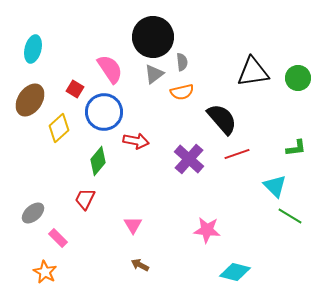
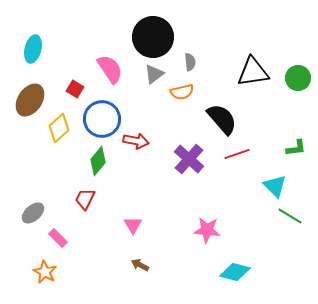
gray semicircle: moved 8 px right
blue circle: moved 2 px left, 7 px down
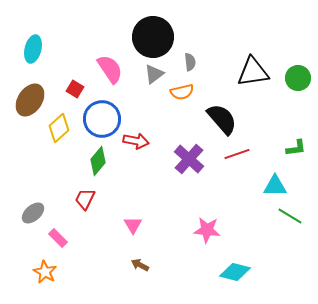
cyan triangle: rotated 45 degrees counterclockwise
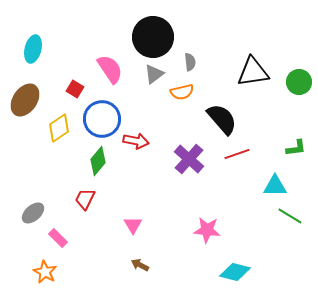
green circle: moved 1 px right, 4 px down
brown ellipse: moved 5 px left
yellow diamond: rotated 8 degrees clockwise
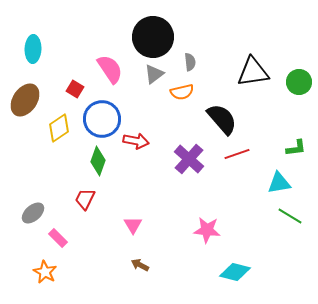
cyan ellipse: rotated 12 degrees counterclockwise
green diamond: rotated 20 degrees counterclockwise
cyan triangle: moved 4 px right, 3 px up; rotated 10 degrees counterclockwise
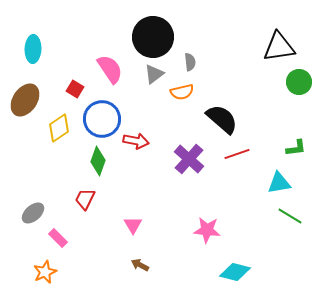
black triangle: moved 26 px right, 25 px up
black semicircle: rotated 8 degrees counterclockwise
orange star: rotated 20 degrees clockwise
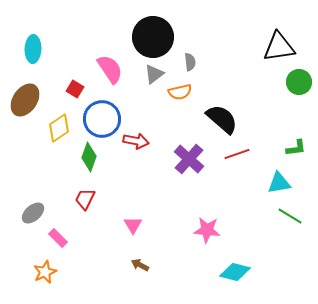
orange semicircle: moved 2 px left
green diamond: moved 9 px left, 4 px up
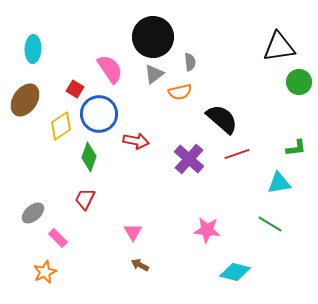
blue circle: moved 3 px left, 5 px up
yellow diamond: moved 2 px right, 2 px up
green line: moved 20 px left, 8 px down
pink triangle: moved 7 px down
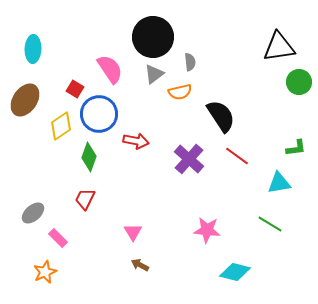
black semicircle: moved 1 px left, 3 px up; rotated 16 degrees clockwise
red line: moved 2 px down; rotated 55 degrees clockwise
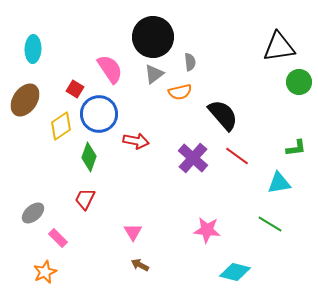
black semicircle: moved 2 px right, 1 px up; rotated 8 degrees counterclockwise
purple cross: moved 4 px right, 1 px up
